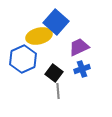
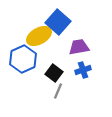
blue square: moved 2 px right
yellow ellipse: rotated 15 degrees counterclockwise
purple trapezoid: rotated 15 degrees clockwise
blue cross: moved 1 px right, 1 px down
gray line: rotated 28 degrees clockwise
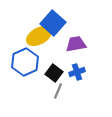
blue square: moved 5 px left, 1 px down
purple trapezoid: moved 3 px left, 3 px up
blue hexagon: moved 2 px right, 3 px down
blue cross: moved 6 px left, 2 px down
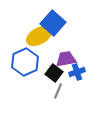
purple trapezoid: moved 10 px left, 15 px down
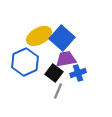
blue square: moved 9 px right, 15 px down
blue cross: moved 1 px right, 1 px down
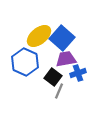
yellow ellipse: rotated 10 degrees counterclockwise
blue hexagon: rotated 12 degrees counterclockwise
black square: moved 1 px left, 4 px down
gray line: moved 1 px right
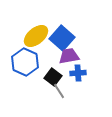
yellow ellipse: moved 3 px left
purple trapezoid: moved 3 px right, 3 px up
blue cross: rotated 14 degrees clockwise
gray line: rotated 56 degrees counterclockwise
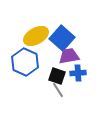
yellow ellipse: rotated 10 degrees clockwise
black square: moved 4 px right, 1 px up; rotated 18 degrees counterclockwise
gray line: moved 1 px left, 1 px up
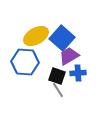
purple trapezoid: rotated 20 degrees counterclockwise
blue hexagon: rotated 20 degrees counterclockwise
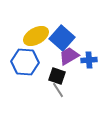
blue cross: moved 11 px right, 13 px up
